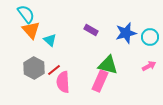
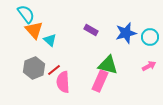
orange triangle: moved 3 px right
gray hexagon: rotated 10 degrees clockwise
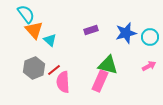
purple rectangle: rotated 48 degrees counterclockwise
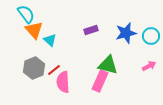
cyan circle: moved 1 px right, 1 px up
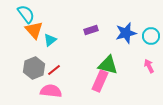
cyan triangle: rotated 40 degrees clockwise
pink arrow: rotated 88 degrees counterclockwise
pink semicircle: moved 12 px left, 9 px down; rotated 100 degrees clockwise
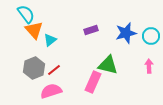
pink arrow: rotated 24 degrees clockwise
pink rectangle: moved 7 px left, 1 px down
pink semicircle: rotated 25 degrees counterclockwise
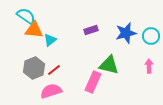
cyan semicircle: moved 2 px down; rotated 18 degrees counterclockwise
orange triangle: rotated 42 degrees counterclockwise
green triangle: moved 1 px right
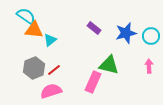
purple rectangle: moved 3 px right, 2 px up; rotated 56 degrees clockwise
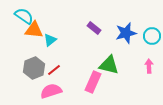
cyan semicircle: moved 2 px left
cyan circle: moved 1 px right
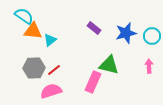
orange triangle: moved 1 px left, 1 px down
gray hexagon: rotated 20 degrees clockwise
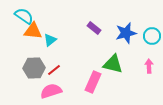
green triangle: moved 4 px right, 1 px up
